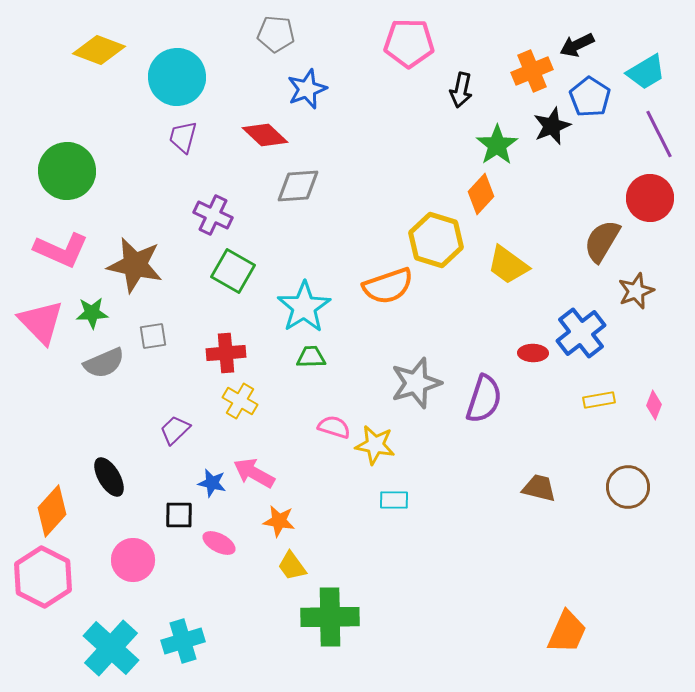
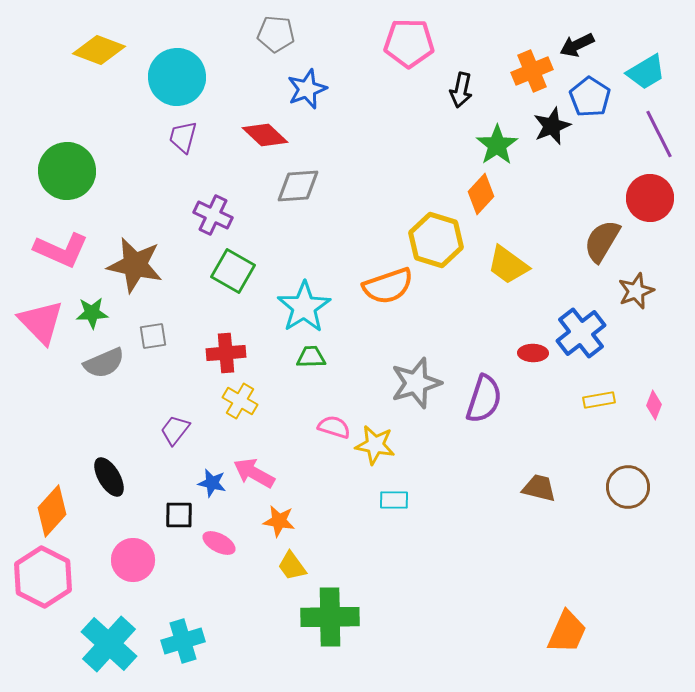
purple trapezoid at (175, 430): rotated 8 degrees counterclockwise
cyan cross at (111, 648): moved 2 px left, 4 px up
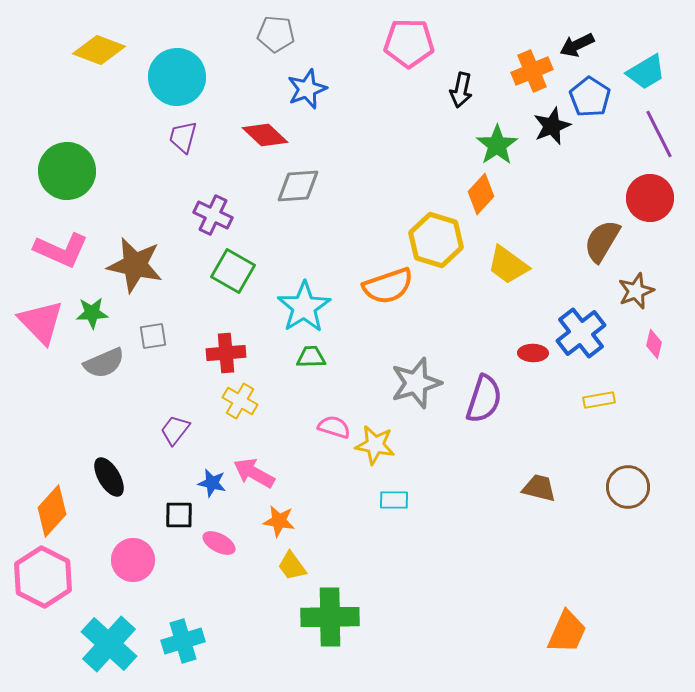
pink diamond at (654, 405): moved 61 px up; rotated 8 degrees counterclockwise
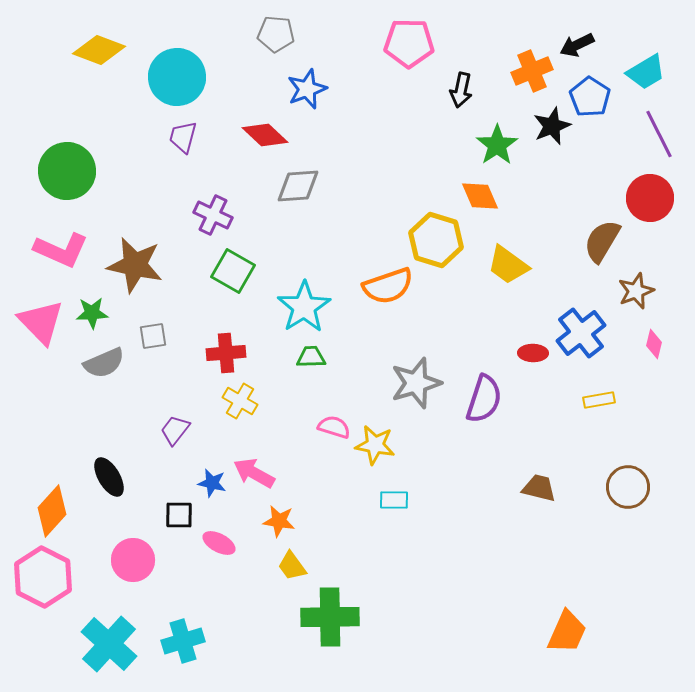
orange diamond at (481, 194): moved 1 px left, 2 px down; rotated 66 degrees counterclockwise
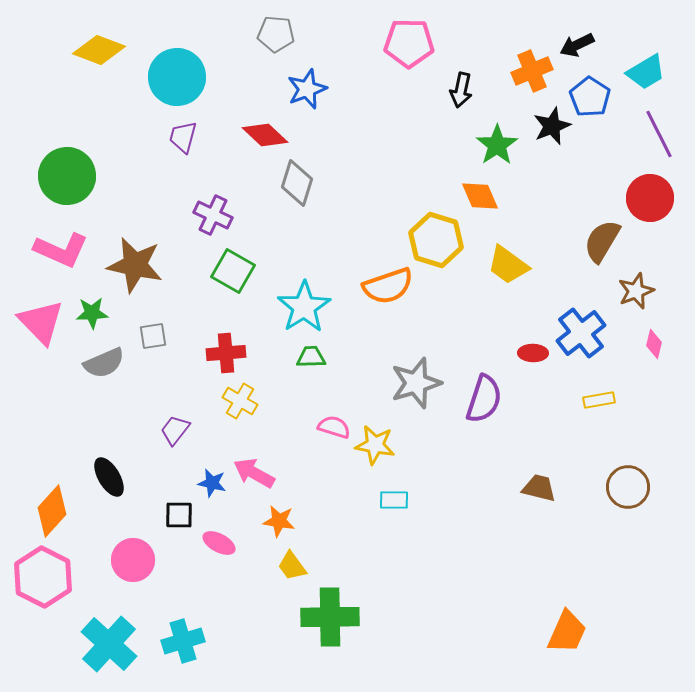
green circle at (67, 171): moved 5 px down
gray diamond at (298, 186): moved 1 px left, 3 px up; rotated 69 degrees counterclockwise
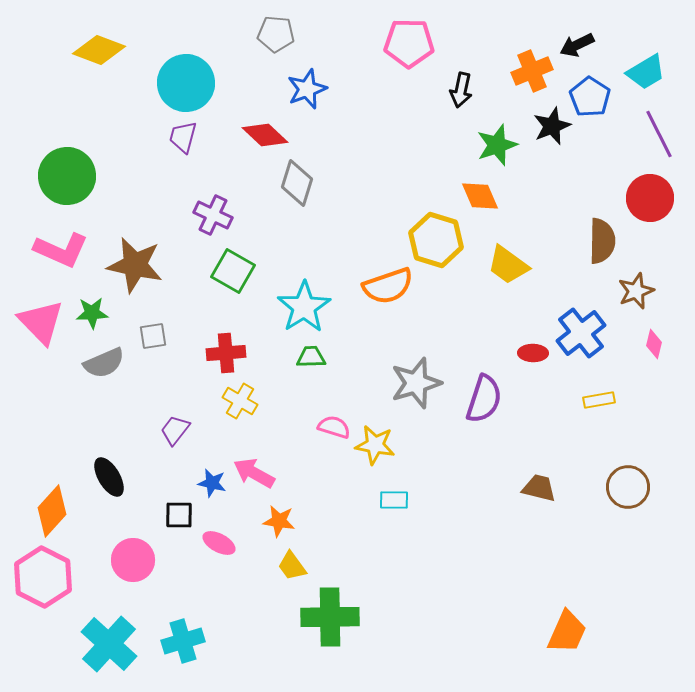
cyan circle at (177, 77): moved 9 px right, 6 px down
green star at (497, 145): rotated 15 degrees clockwise
brown semicircle at (602, 241): rotated 150 degrees clockwise
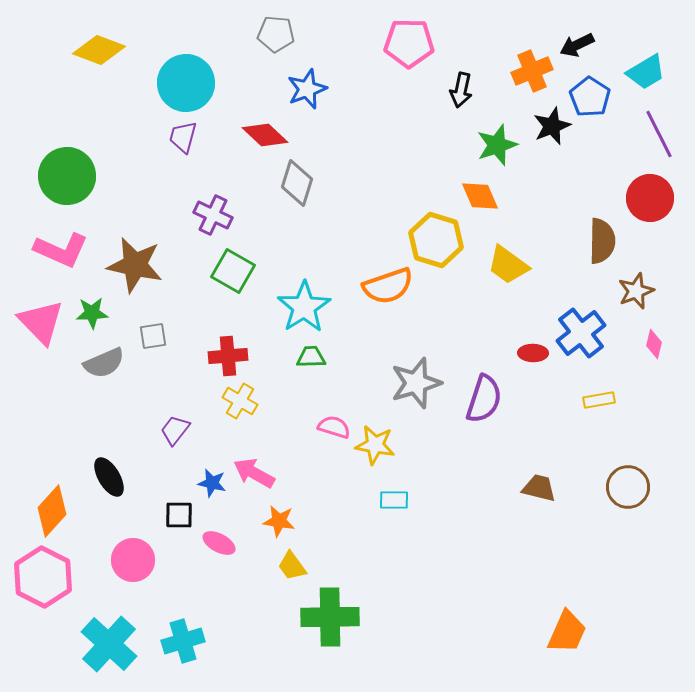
red cross at (226, 353): moved 2 px right, 3 px down
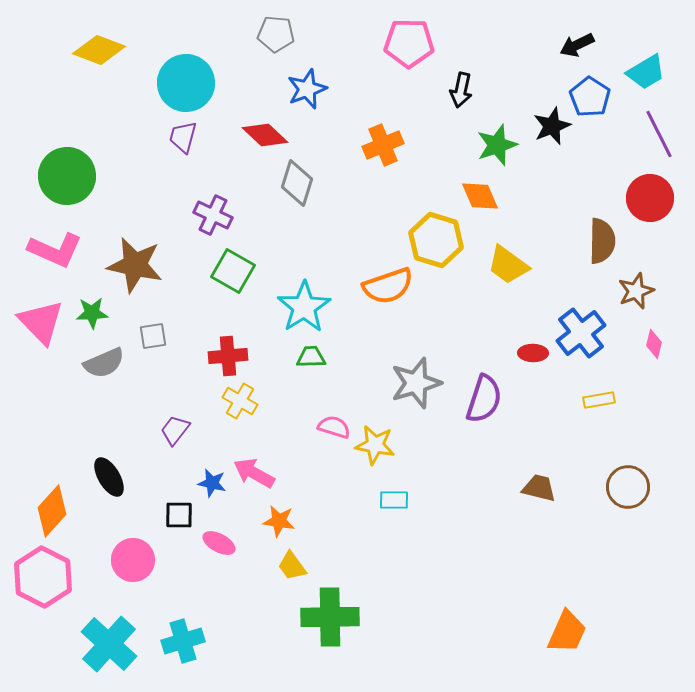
orange cross at (532, 71): moved 149 px left, 74 px down
pink L-shape at (61, 250): moved 6 px left
